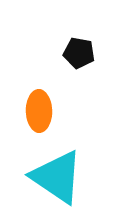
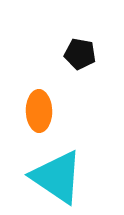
black pentagon: moved 1 px right, 1 px down
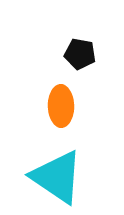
orange ellipse: moved 22 px right, 5 px up
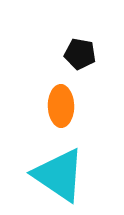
cyan triangle: moved 2 px right, 2 px up
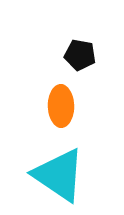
black pentagon: moved 1 px down
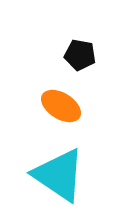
orange ellipse: rotated 57 degrees counterclockwise
